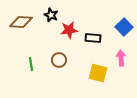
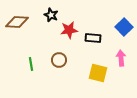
brown diamond: moved 4 px left
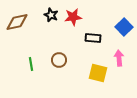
brown diamond: rotated 15 degrees counterclockwise
red star: moved 4 px right, 13 px up
pink arrow: moved 2 px left
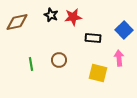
blue square: moved 3 px down
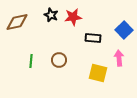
green line: moved 3 px up; rotated 16 degrees clockwise
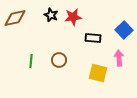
brown diamond: moved 2 px left, 4 px up
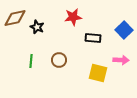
black star: moved 14 px left, 12 px down
pink arrow: moved 2 px right, 2 px down; rotated 98 degrees clockwise
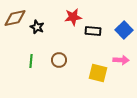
black rectangle: moved 7 px up
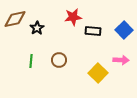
brown diamond: moved 1 px down
black star: moved 1 px down; rotated 16 degrees clockwise
yellow square: rotated 30 degrees clockwise
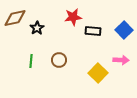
brown diamond: moved 1 px up
